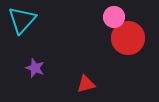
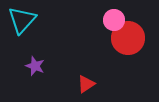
pink circle: moved 3 px down
purple star: moved 2 px up
red triangle: rotated 18 degrees counterclockwise
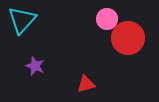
pink circle: moved 7 px left, 1 px up
red triangle: rotated 18 degrees clockwise
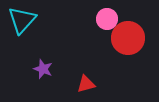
purple star: moved 8 px right, 3 px down
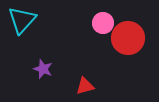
pink circle: moved 4 px left, 4 px down
red triangle: moved 1 px left, 2 px down
